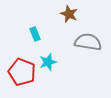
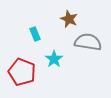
brown star: moved 5 px down
cyan star: moved 6 px right, 3 px up; rotated 18 degrees counterclockwise
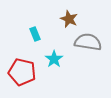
red pentagon: rotated 8 degrees counterclockwise
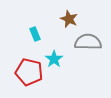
gray semicircle: rotated 8 degrees counterclockwise
red pentagon: moved 7 px right
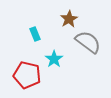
brown star: rotated 18 degrees clockwise
gray semicircle: rotated 36 degrees clockwise
red pentagon: moved 2 px left, 3 px down
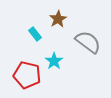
brown star: moved 11 px left
cyan rectangle: rotated 16 degrees counterclockwise
cyan star: moved 2 px down
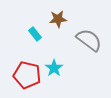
brown star: rotated 24 degrees clockwise
gray semicircle: moved 1 px right, 2 px up
cyan star: moved 7 px down
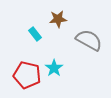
gray semicircle: rotated 8 degrees counterclockwise
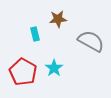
cyan rectangle: rotated 24 degrees clockwise
gray semicircle: moved 2 px right, 1 px down
red pentagon: moved 4 px left, 3 px up; rotated 16 degrees clockwise
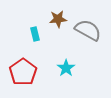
gray semicircle: moved 3 px left, 11 px up
cyan star: moved 12 px right
red pentagon: rotated 8 degrees clockwise
